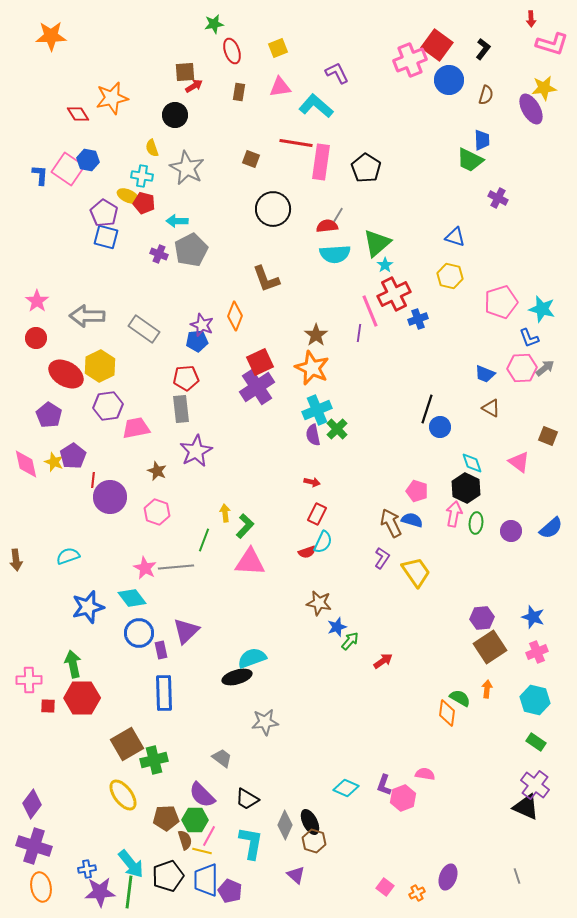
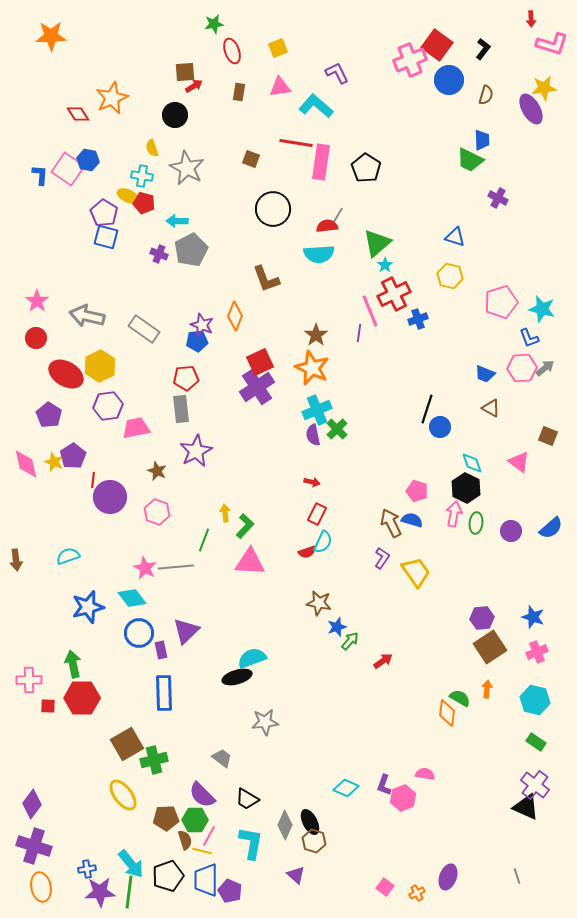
orange star at (112, 98): rotated 12 degrees counterclockwise
cyan semicircle at (335, 254): moved 16 px left
gray arrow at (87, 316): rotated 12 degrees clockwise
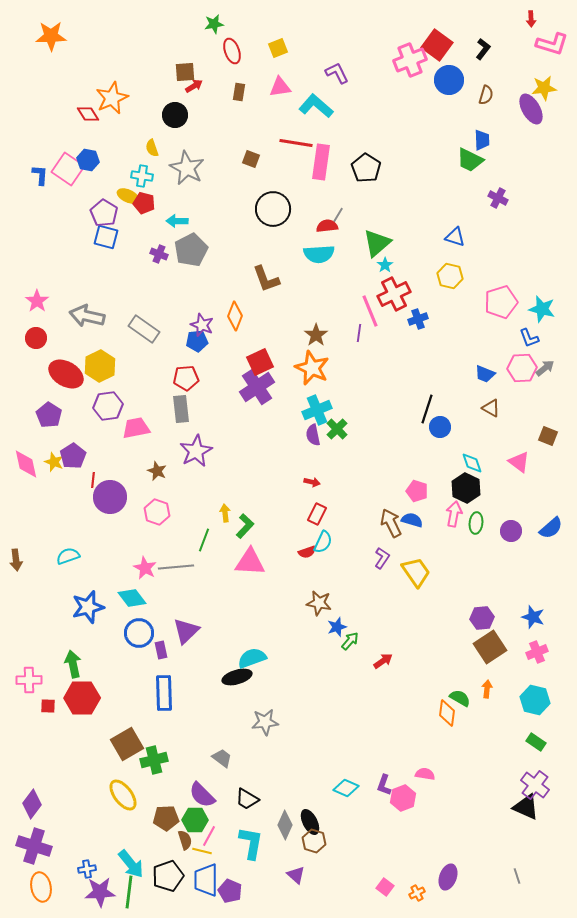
red diamond at (78, 114): moved 10 px right
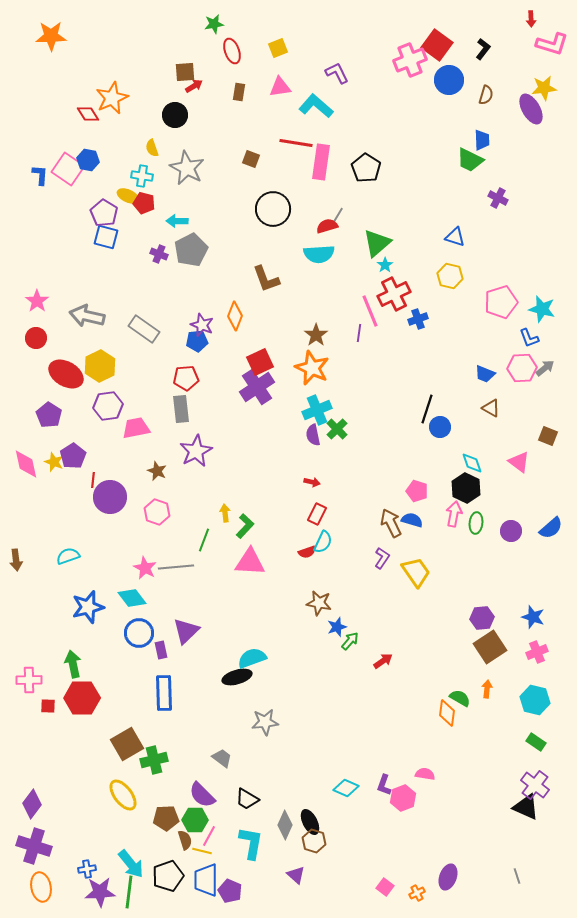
red semicircle at (327, 226): rotated 10 degrees counterclockwise
